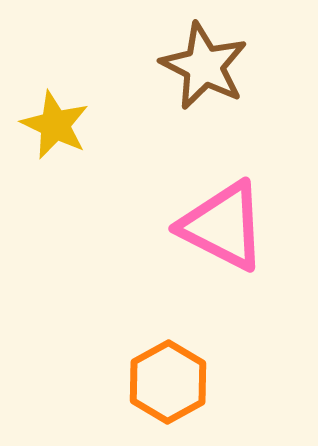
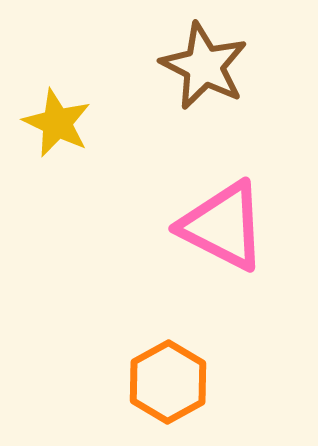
yellow star: moved 2 px right, 2 px up
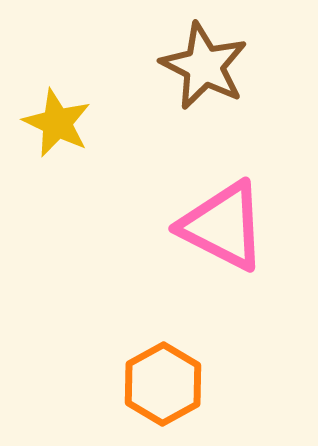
orange hexagon: moved 5 px left, 2 px down
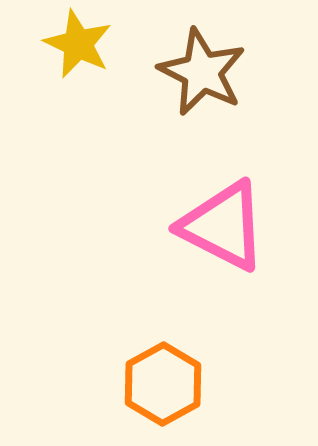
brown star: moved 2 px left, 6 px down
yellow star: moved 21 px right, 79 px up
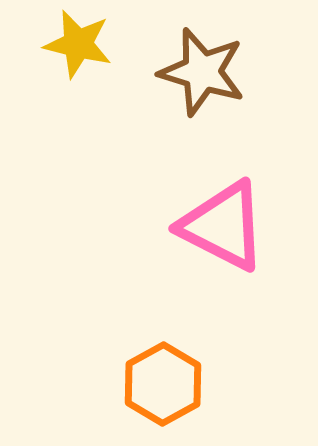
yellow star: rotated 12 degrees counterclockwise
brown star: rotated 10 degrees counterclockwise
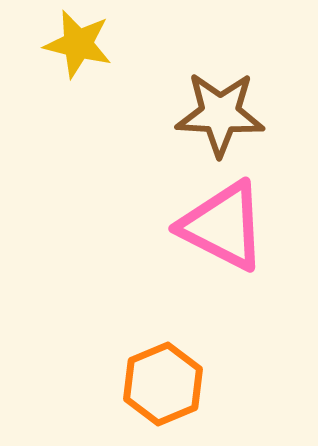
brown star: moved 18 px right, 42 px down; rotated 14 degrees counterclockwise
orange hexagon: rotated 6 degrees clockwise
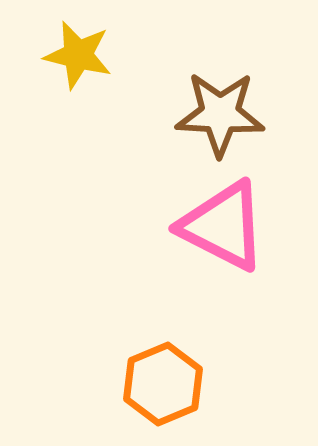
yellow star: moved 11 px down
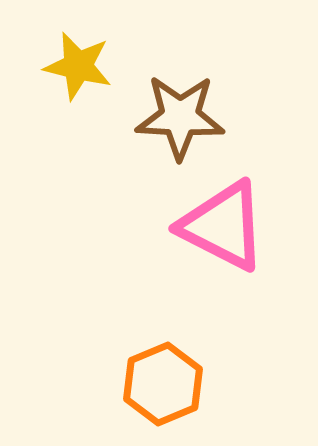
yellow star: moved 11 px down
brown star: moved 40 px left, 3 px down
